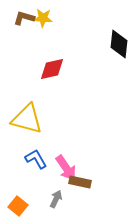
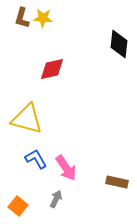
brown L-shape: moved 2 px left; rotated 90 degrees counterclockwise
brown rectangle: moved 37 px right
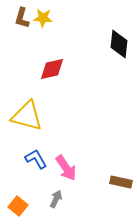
yellow triangle: moved 3 px up
brown rectangle: moved 4 px right
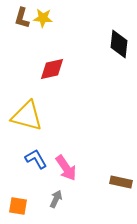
orange square: rotated 30 degrees counterclockwise
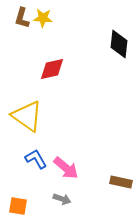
yellow triangle: rotated 20 degrees clockwise
pink arrow: rotated 16 degrees counterclockwise
gray arrow: moved 6 px right; rotated 84 degrees clockwise
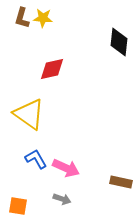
black diamond: moved 2 px up
yellow triangle: moved 2 px right, 2 px up
pink arrow: rotated 16 degrees counterclockwise
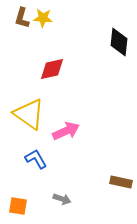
pink arrow: moved 37 px up; rotated 48 degrees counterclockwise
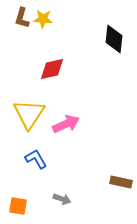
yellow star: moved 1 px down
black diamond: moved 5 px left, 3 px up
yellow triangle: rotated 28 degrees clockwise
pink arrow: moved 7 px up
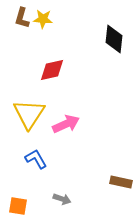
red diamond: moved 1 px down
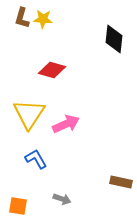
red diamond: rotated 28 degrees clockwise
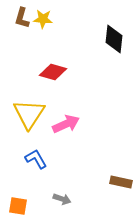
red diamond: moved 1 px right, 2 px down
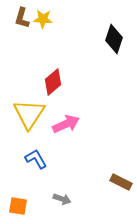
black diamond: rotated 12 degrees clockwise
red diamond: moved 10 px down; rotated 56 degrees counterclockwise
brown rectangle: rotated 15 degrees clockwise
